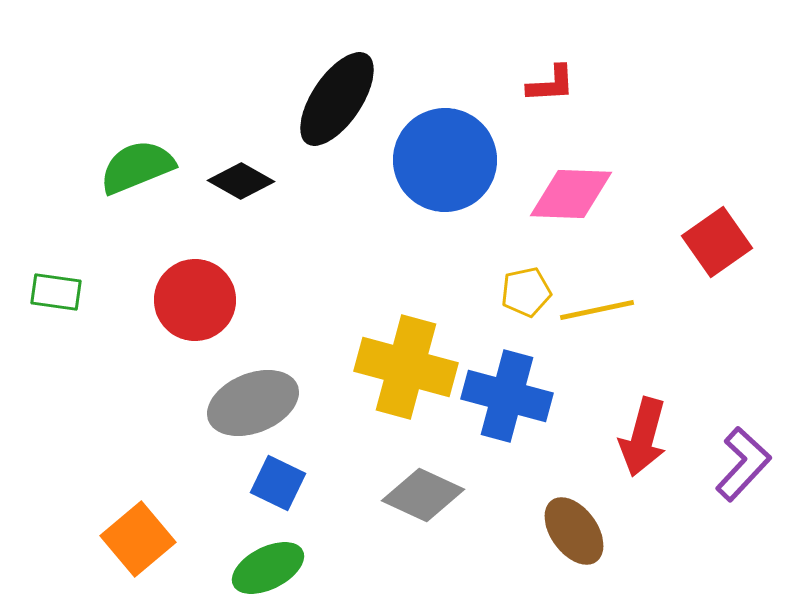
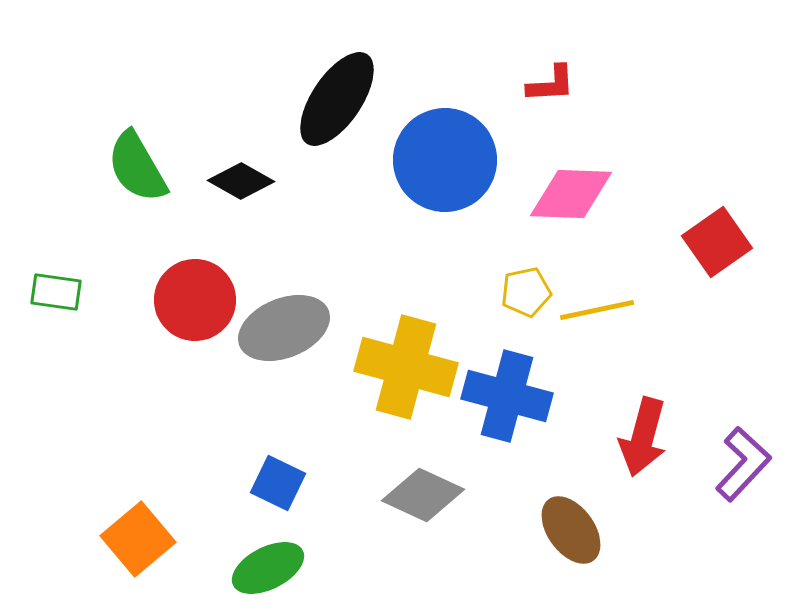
green semicircle: rotated 98 degrees counterclockwise
gray ellipse: moved 31 px right, 75 px up
brown ellipse: moved 3 px left, 1 px up
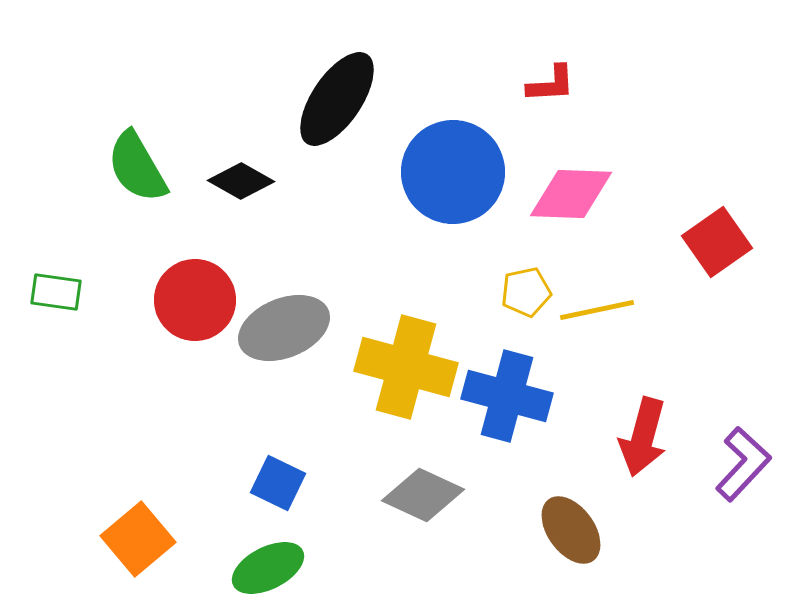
blue circle: moved 8 px right, 12 px down
